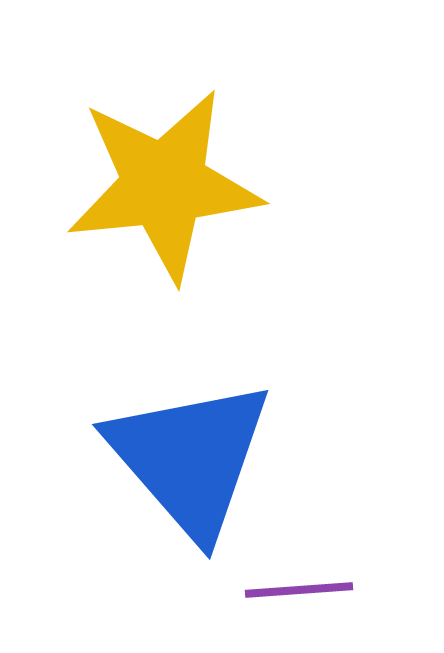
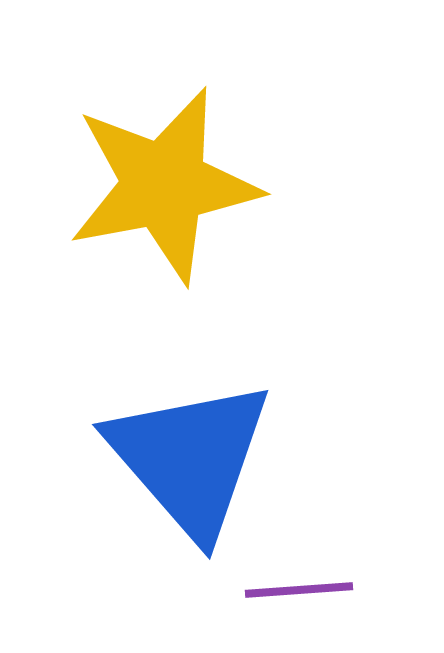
yellow star: rotated 5 degrees counterclockwise
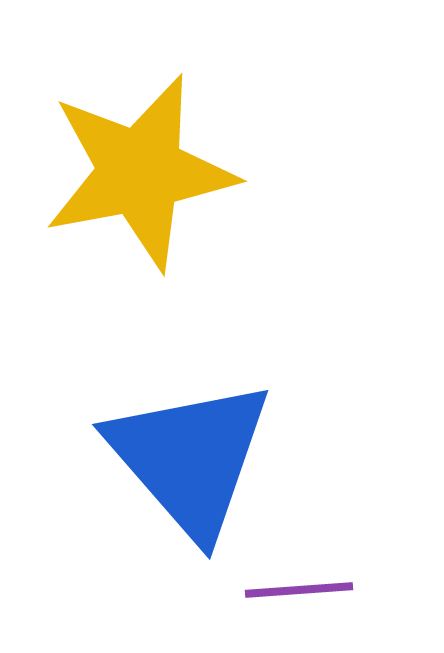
yellow star: moved 24 px left, 13 px up
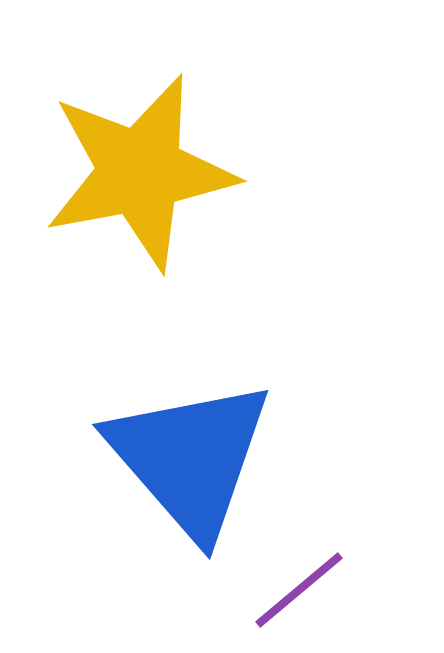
purple line: rotated 36 degrees counterclockwise
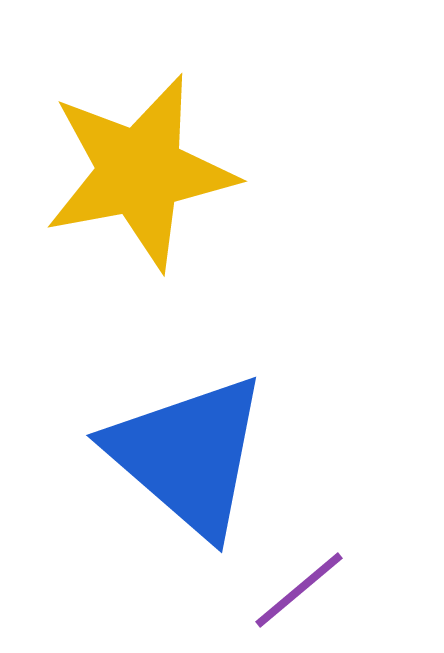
blue triangle: moved 2 px left, 3 px up; rotated 8 degrees counterclockwise
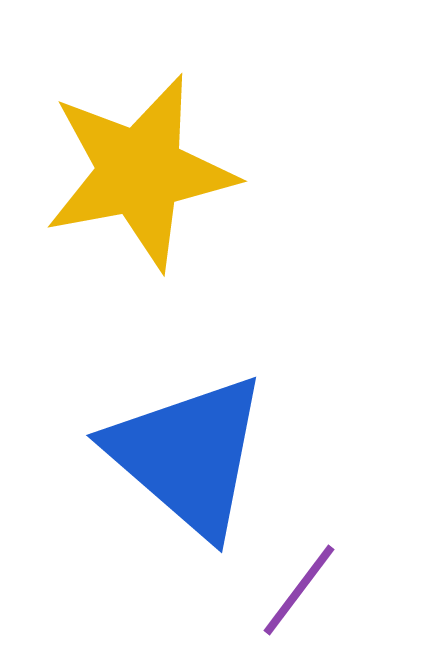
purple line: rotated 13 degrees counterclockwise
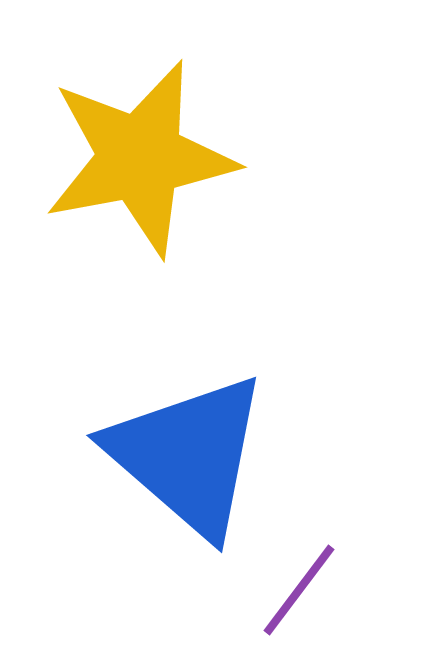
yellow star: moved 14 px up
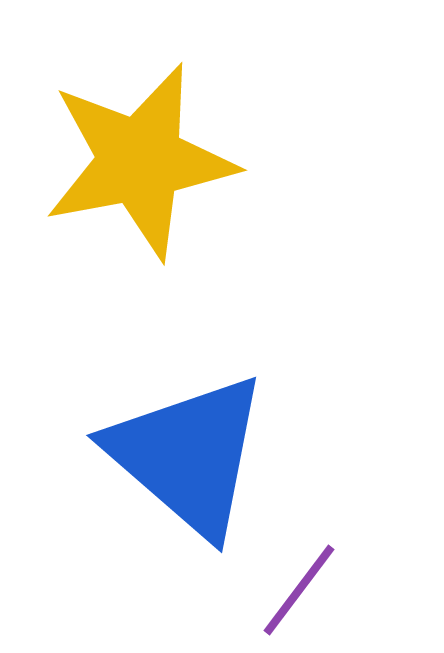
yellow star: moved 3 px down
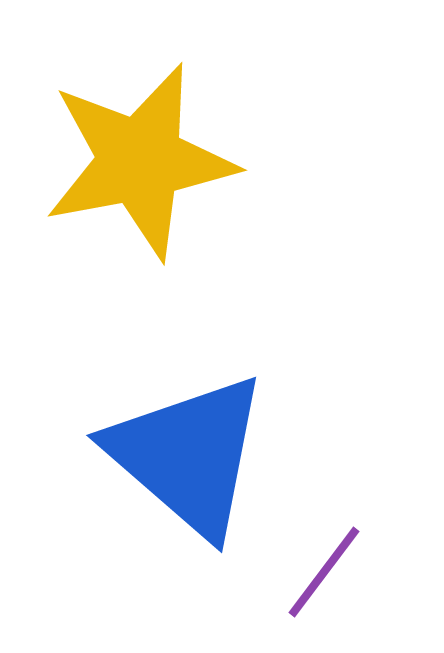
purple line: moved 25 px right, 18 px up
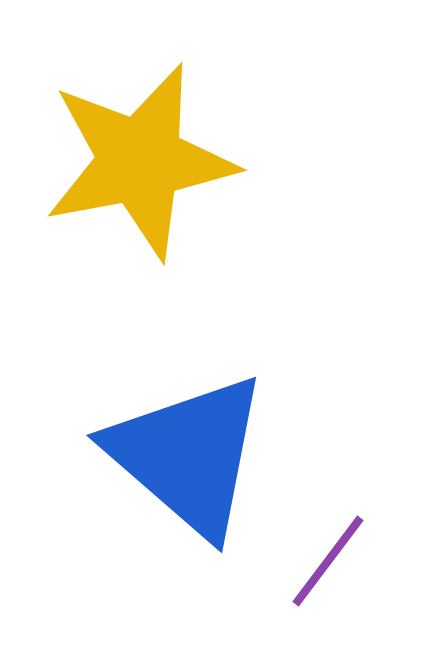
purple line: moved 4 px right, 11 px up
